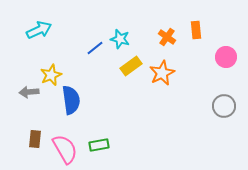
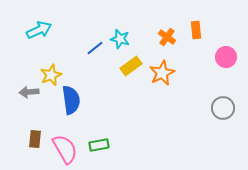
gray circle: moved 1 px left, 2 px down
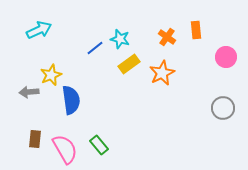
yellow rectangle: moved 2 px left, 2 px up
green rectangle: rotated 60 degrees clockwise
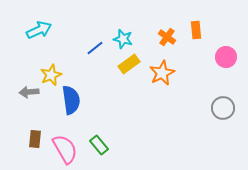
cyan star: moved 3 px right
